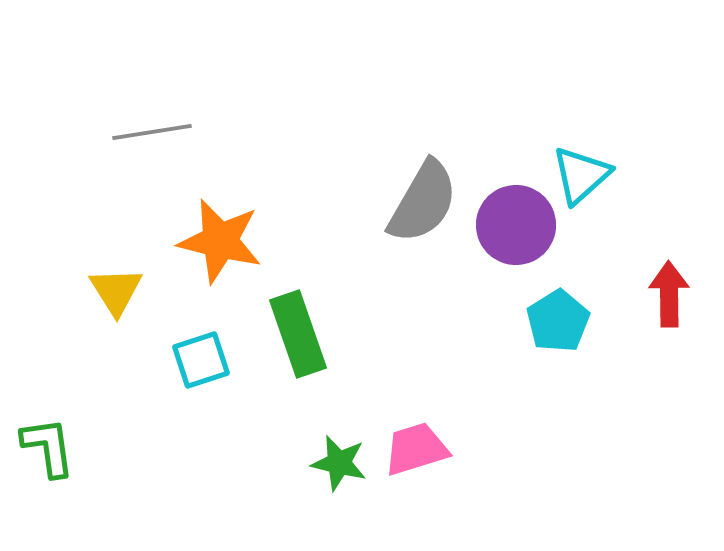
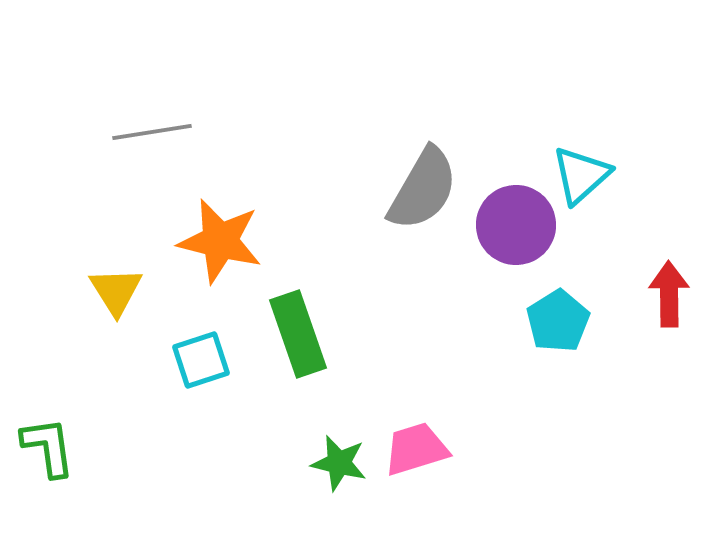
gray semicircle: moved 13 px up
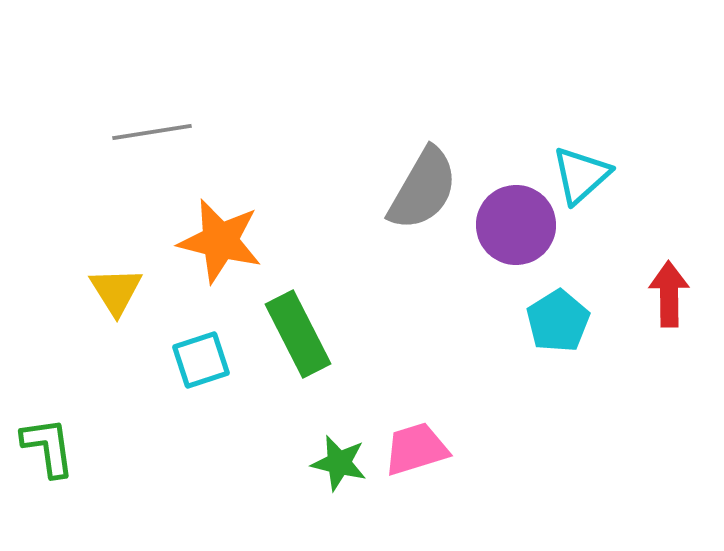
green rectangle: rotated 8 degrees counterclockwise
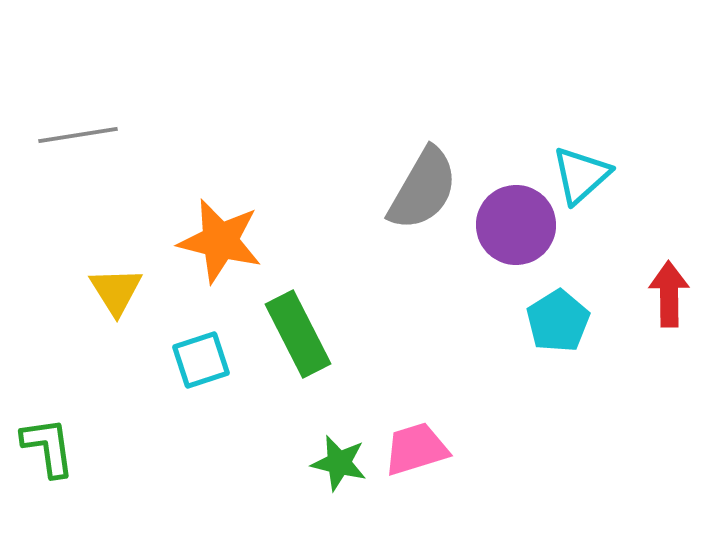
gray line: moved 74 px left, 3 px down
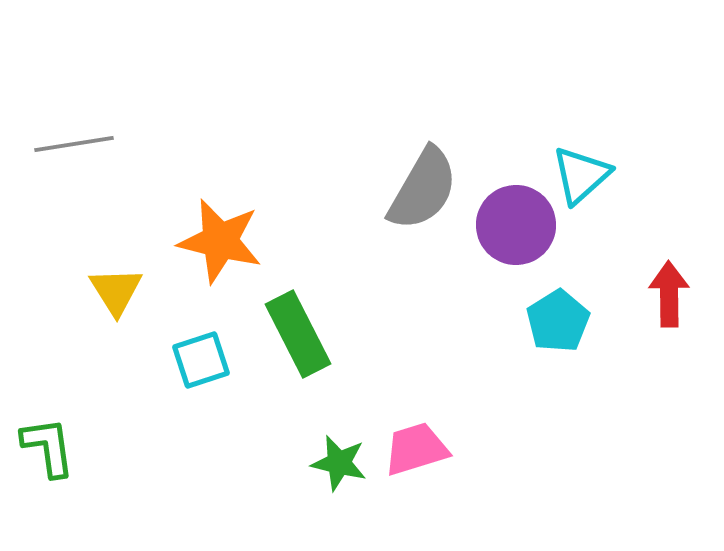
gray line: moved 4 px left, 9 px down
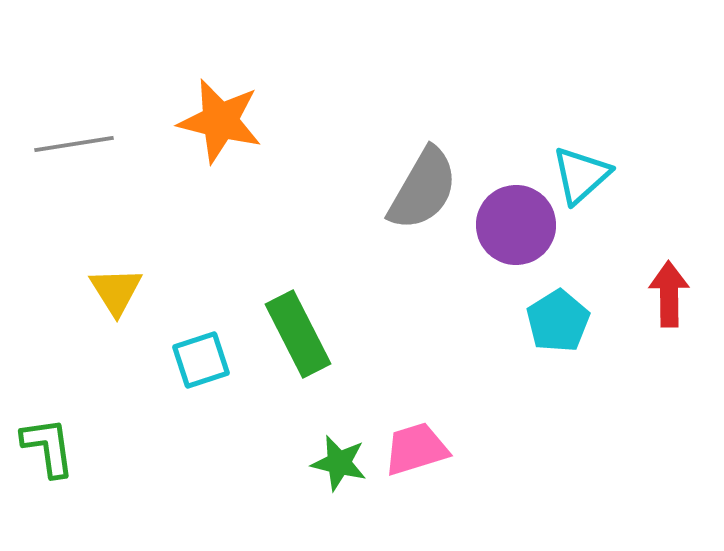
orange star: moved 120 px up
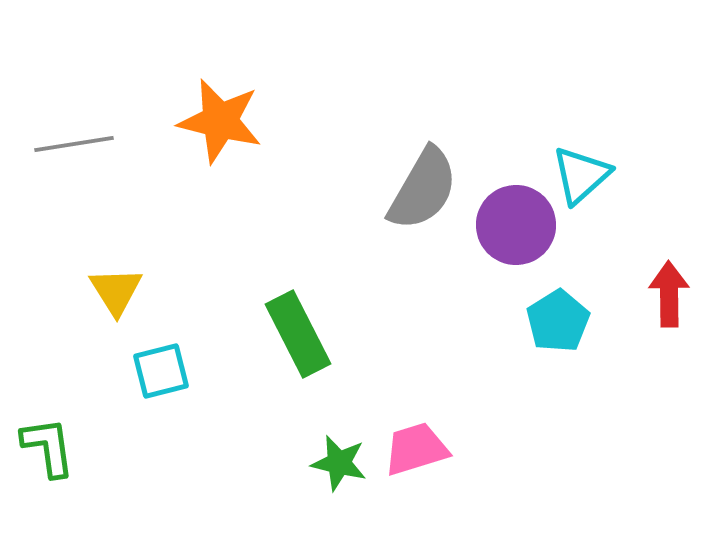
cyan square: moved 40 px left, 11 px down; rotated 4 degrees clockwise
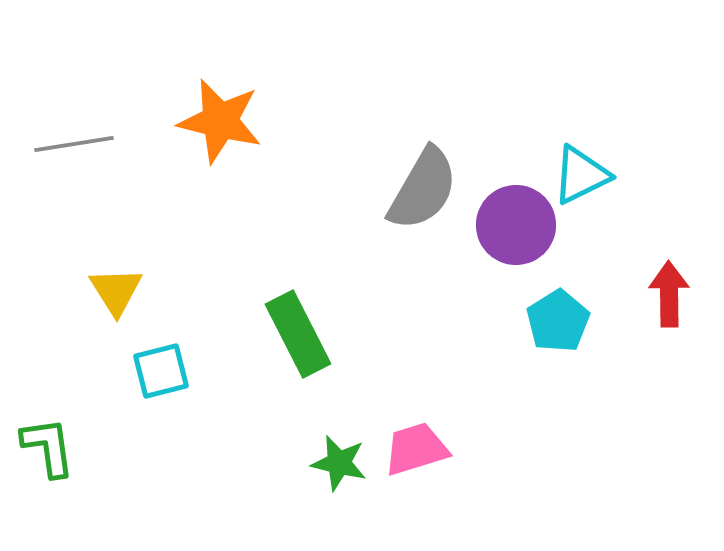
cyan triangle: rotated 16 degrees clockwise
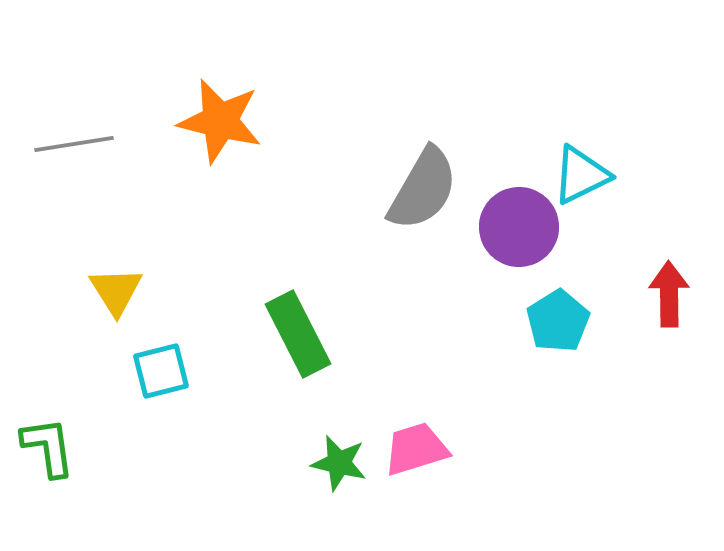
purple circle: moved 3 px right, 2 px down
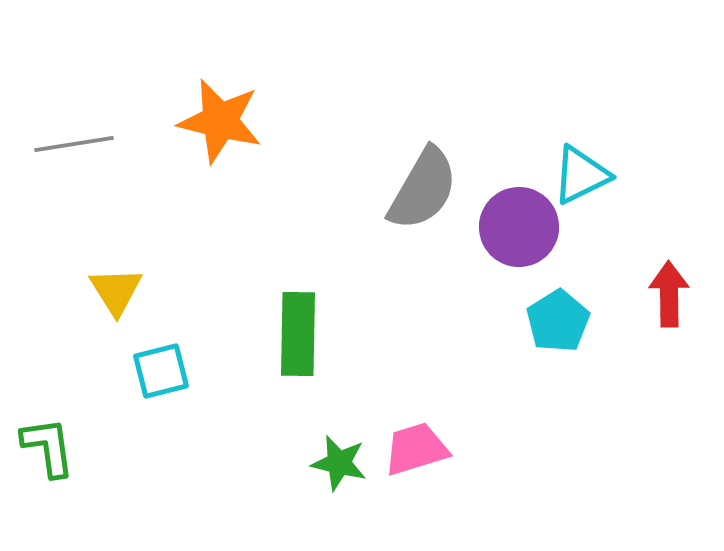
green rectangle: rotated 28 degrees clockwise
